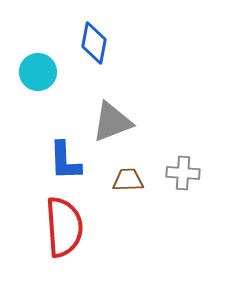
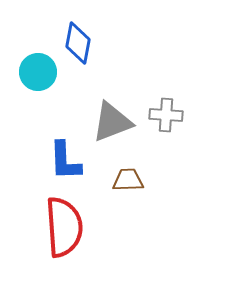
blue diamond: moved 16 px left
gray cross: moved 17 px left, 58 px up
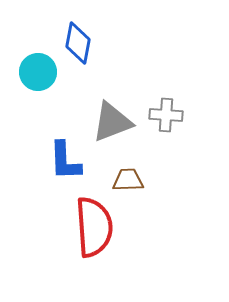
red semicircle: moved 30 px right
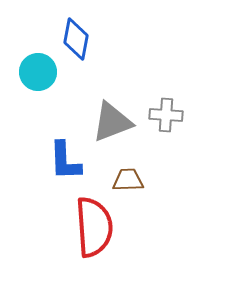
blue diamond: moved 2 px left, 4 px up
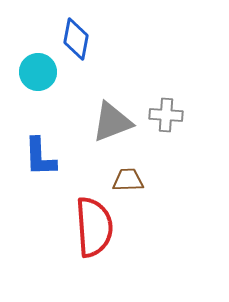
blue L-shape: moved 25 px left, 4 px up
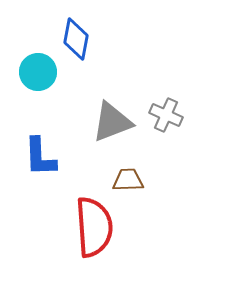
gray cross: rotated 20 degrees clockwise
